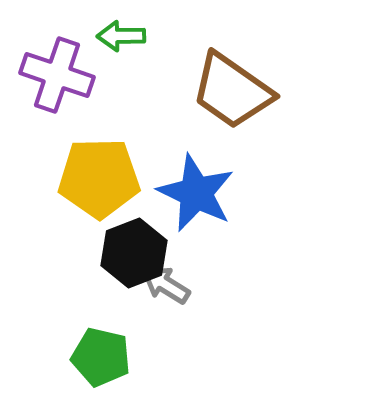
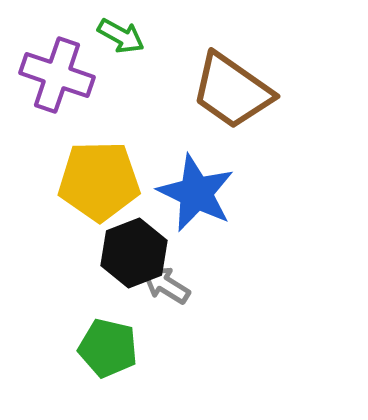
green arrow: rotated 150 degrees counterclockwise
yellow pentagon: moved 3 px down
green pentagon: moved 7 px right, 9 px up
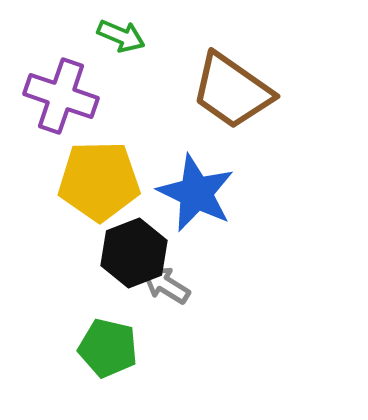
green arrow: rotated 6 degrees counterclockwise
purple cross: moved 4 px right, 21 px down
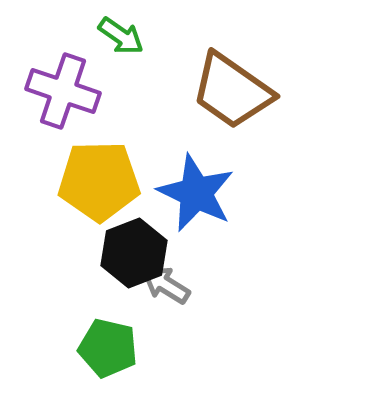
green arrow: rotated 12 degrees clockwise
purple cross: moved 2 px right, 5 px up
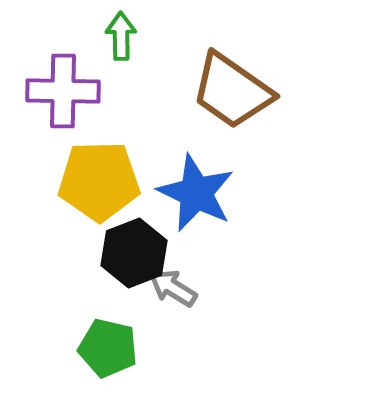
green arrow: rotated 126 degrees counterclockwise
purple cross: rotated 18 degrees counterclockwise
gray arrow: moved 7 px right, 3 px down
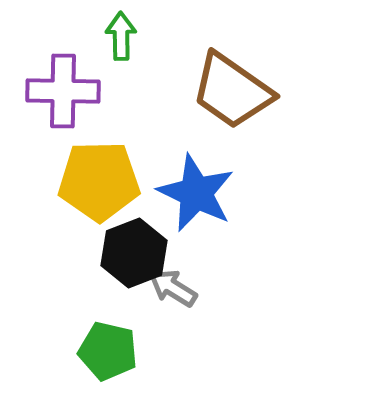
green pentagon: moved 3 px down
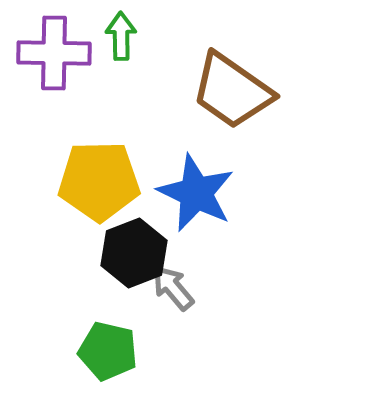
purple cross: moved 9 px left, 38 px up
gray arrow: rotated 18 degrees clockwise
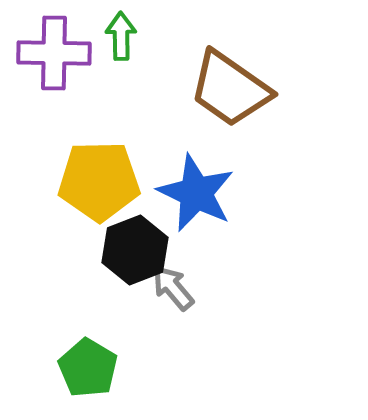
brown trapezoid: moved 2 px left, 2 px up
black hexagon: moved 1 px right, 3 px up
green pentagon: moved 20 px left, 17 px down; rotated 18 degrees clockwise
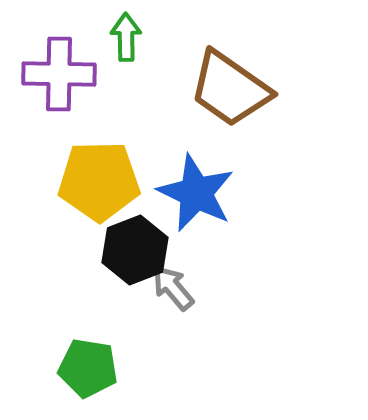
green arrow: moved 5 px right, 1 px down
purple cross: moved 5 px right, 21 px down
green pentagon: rotated 22 degrees counterclockwise
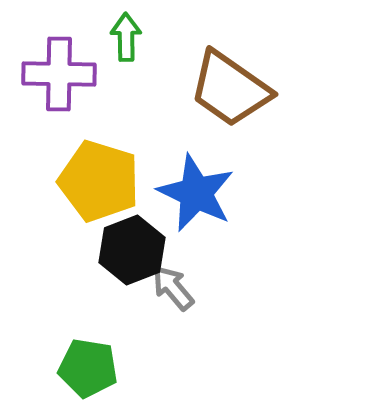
yellow pentagon: rotated 18 degrees clockwise
black hexagon: moved 3 px left
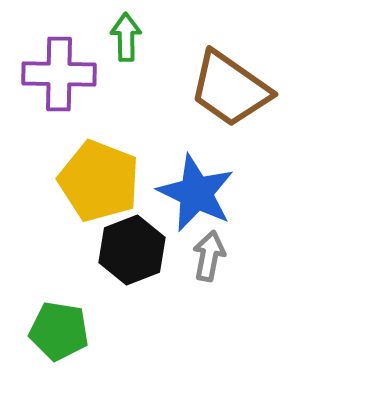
yellow pentagon: rotated 4 degrees clockwise
gray arrow: moved 36 px right, 32 px up; rotated 51 degrees clockwise
green pentagon: moved 29 px left, 37 px up
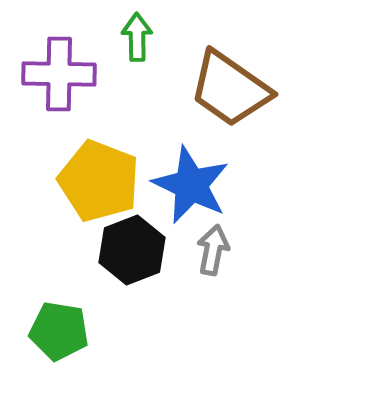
green arrow: moved 11 px right
blue star: moved 5 px left, 8 px up
gray arrow: moved 4 px right, 6 px up
